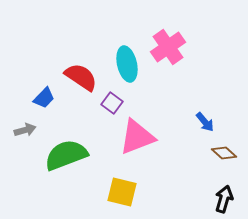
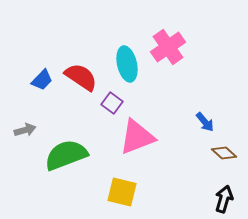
blue trapezoid: moved 2 px left, 18 px up
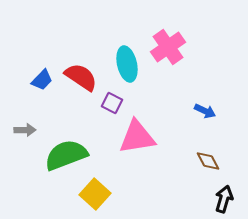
purple square: rotated 10 degrees counterclockwise
blue arrow: moved 11 px up; rotated 25 degrees counterclockwise
gray arrow: rotated 15 degrees clockwise
pink triangle: rotated 12 degrees clockwise
brown diamond: moved 16 px left, 8 px down; rotated 20 degrees clockwise
yellow square: moved 27 px left, 2 px down; rotated 28 degrees clockwise
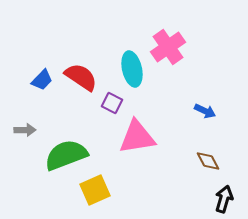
cyan ellipse: moved 5 px right, 5 px down
yellow square: moved 4 px up; rotated 24 degrees clockwise
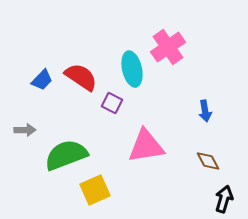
blue arrow: rotated 55 degrees clockwise
pink triangle: moved 9 px right, 9 px down
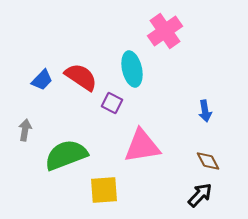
pink cross: moved 3 px left, 16 px up
gray arrow: rotated 80 degrees counterclockwise
pink triangle: moved 4 px left
yellow square: moved 9 px right; rotated 20 degrees clockwise
black arrow: moved 24 px left, 4 px up; rotated 28 degrees clockwise
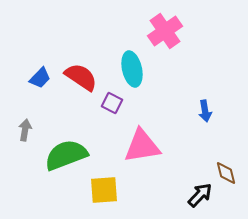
blue trapezoid: moved 2 px left, 2 px up
brown diamond: moved 18 px right, 12 px down; rotated 15 degrees clockwise
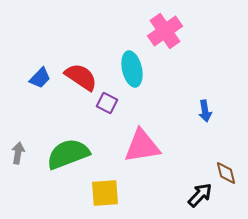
purple square: moved 5 px left
gray arrow: moved 7 px left, 23 px down
green semicircle: moved 2 px right, 1 px up
yellow square: moved 1 px right, 3 px down
